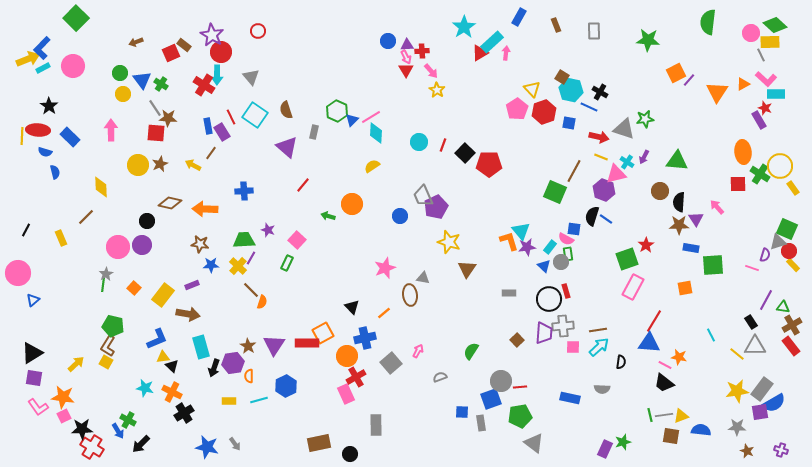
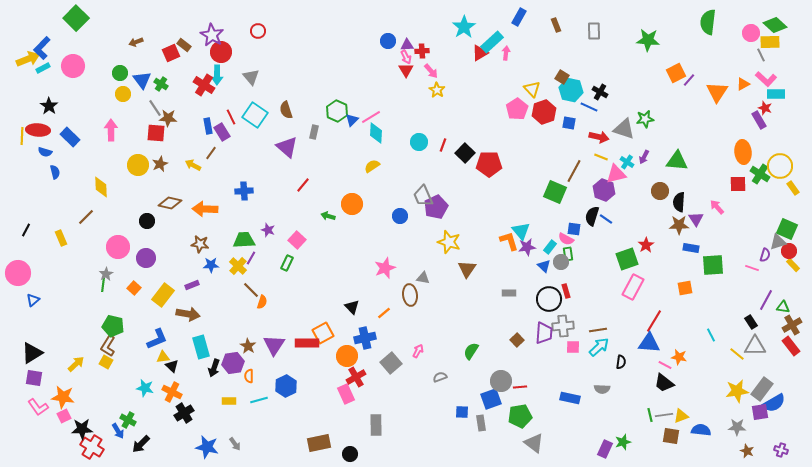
purple circle at (142, 245): moved 4 px right, 13 px down
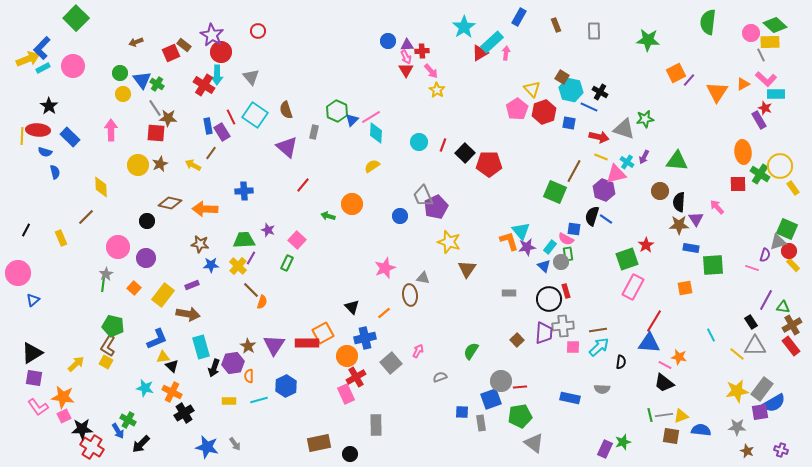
green cross at (161, 84): moved 4 px left
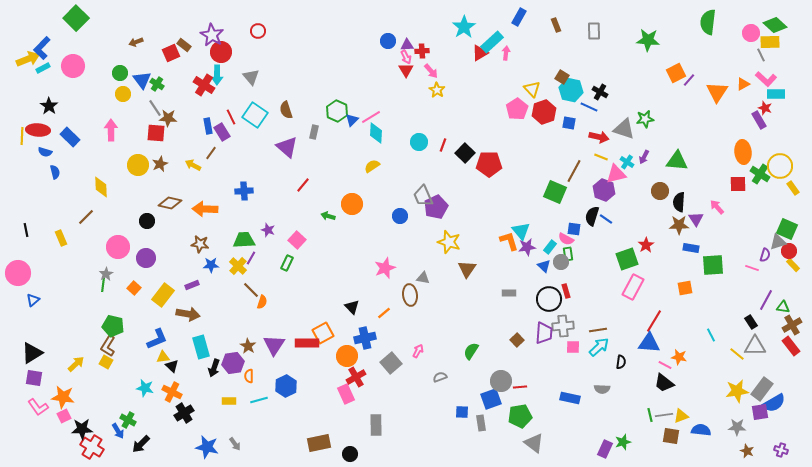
black line at (26, 230): rotated 40 degrees counterclockwise
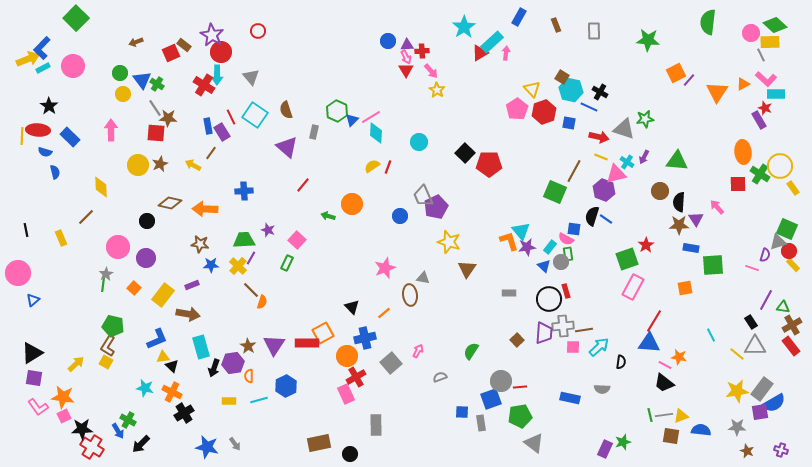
red line at (443, 145): moved 55 px left, 22 px down
brown line at (598, 330): moved 14 px left
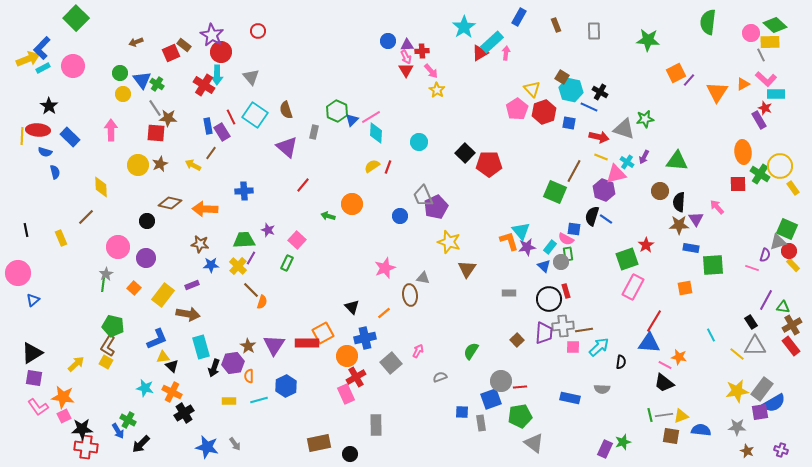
red cross at (92, 447): moved 6 px left; rotated 25 degrees counterclockwise
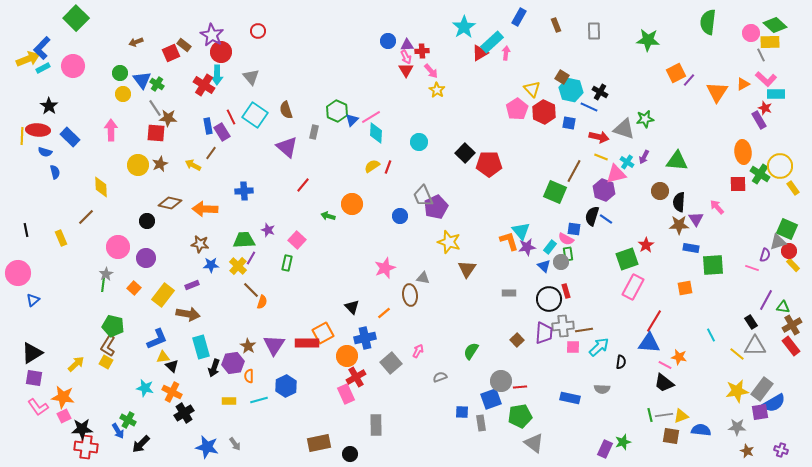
red hexagon at (544, 112): rotated 15 degrees counterclockwise
green rectangle at (287, 263): rotated 14 degrees counterclockwise
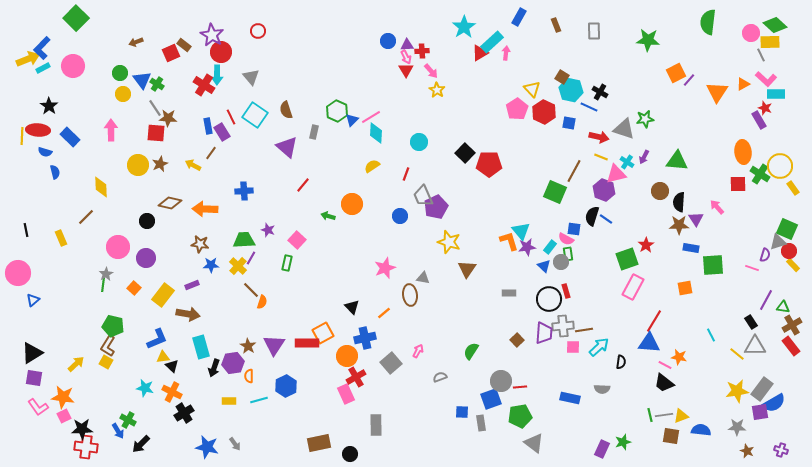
red line at (388, 167): moved 18 px right, 7 px down
purple rectangle at (605, 449): moved 3 px left
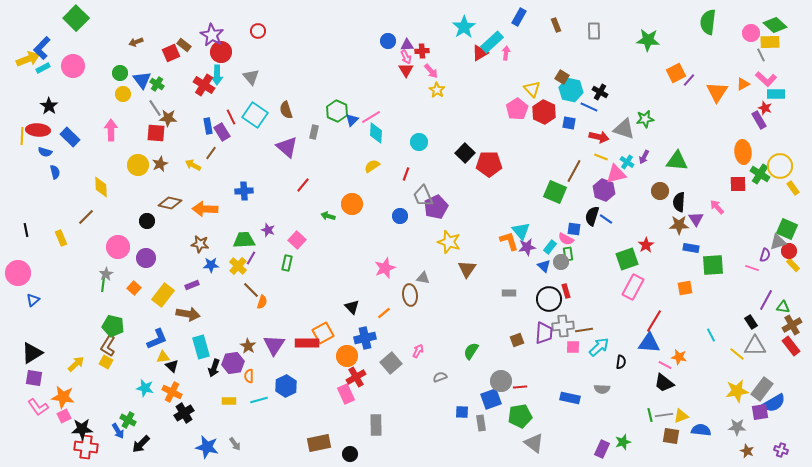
brown square at (517, 340): rotated 24 degrees clockwise
